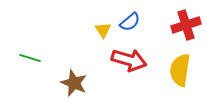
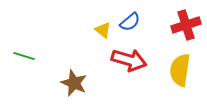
yellow triangle: rotated 18 degrees counterclockwise
green line: moved 6 px left, 2 px up
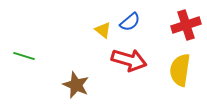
brown star: moved 2 px right, 2 px down
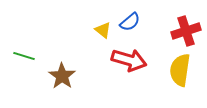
red cross: moved 6 px down
brown star: moved 14 px left, 9 px up; rotated 12 degrees clockwise
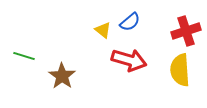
yellow semicircle: rotated 12 degrees counterclockwise
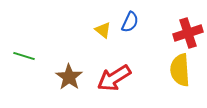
blue semicircle: rotated 25 degrees counterclockwise
red cross: moved 2 px right, 2 px down
red arrow: moved 15 px left, 18 px down; rotated 132 degrees clockwise
brown star: moved 7 px right, 1 px down
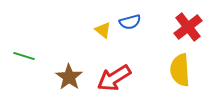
blue semicircle: rotated 50 degrees clockwise
red cross: moved 6 px up; rotated 20 degrees counterclockwise
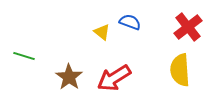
blue semicircle: rotated 145 degrees counterclockwise
yellow triangle: moved 1 px left, 2 px down
